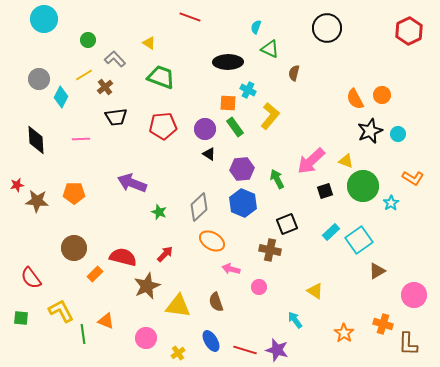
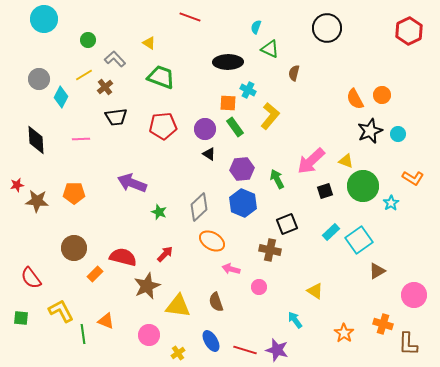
pink circle at (146, 338): moved 3 px right, 3 px up
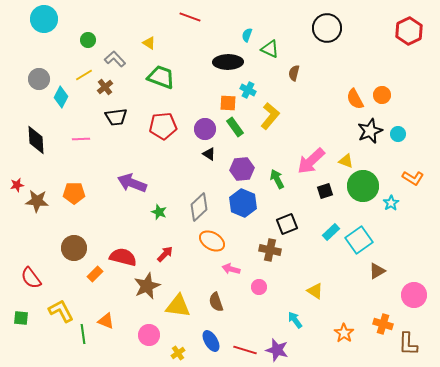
cyan semicircle at (256, 27): moved 9 px left, 8 px down
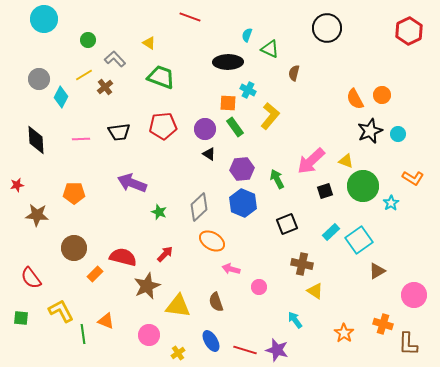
black trapezoid at (116, 117): moved 3 px right, 15 px down
brown star at (37, 201): moved 14 px down
brown cross at (270, 250): moved 32 px right, 14 px down
